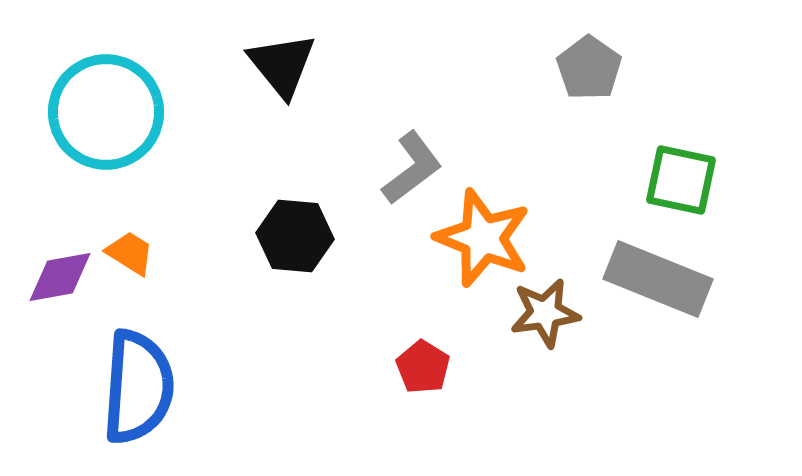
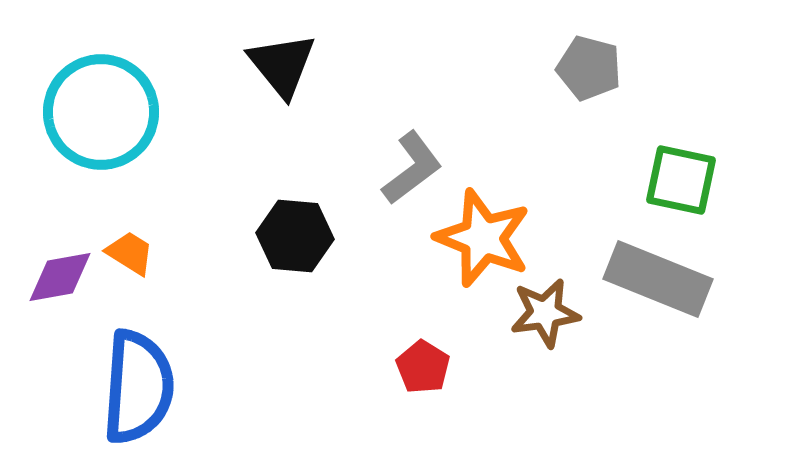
gray pentagon: rotated 20 degrees counterclockwise
cyan circle: moved 5 px left
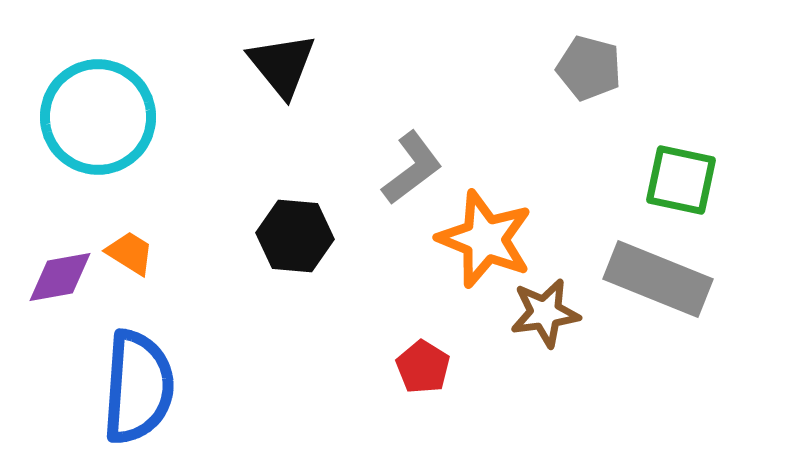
cyan circle: moved 3 px left, 5 px down
orange star: moved 2 px right, 1 px down
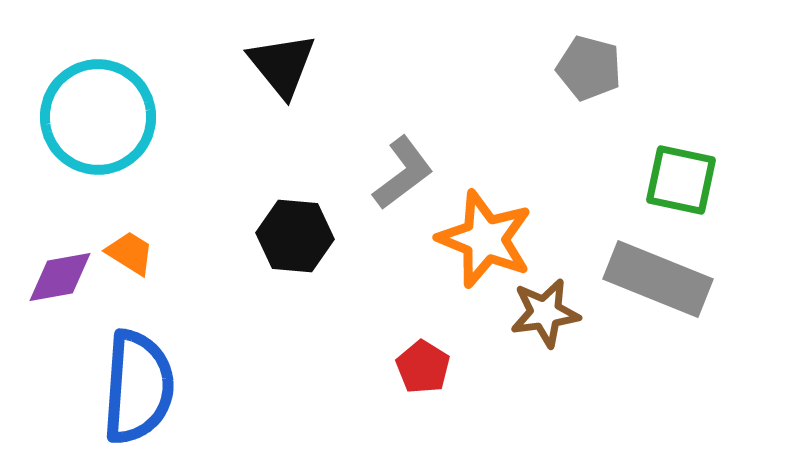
gray L-shape: moved 9 px left, 5 px down
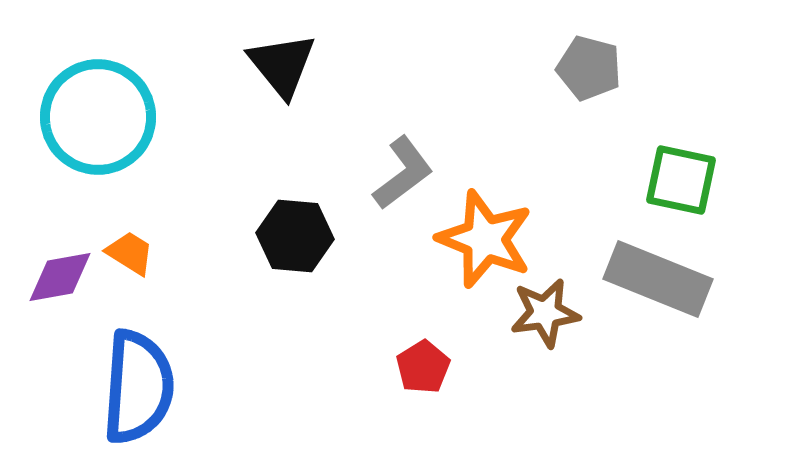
red pentagon: rotated 8 degrees clockwise
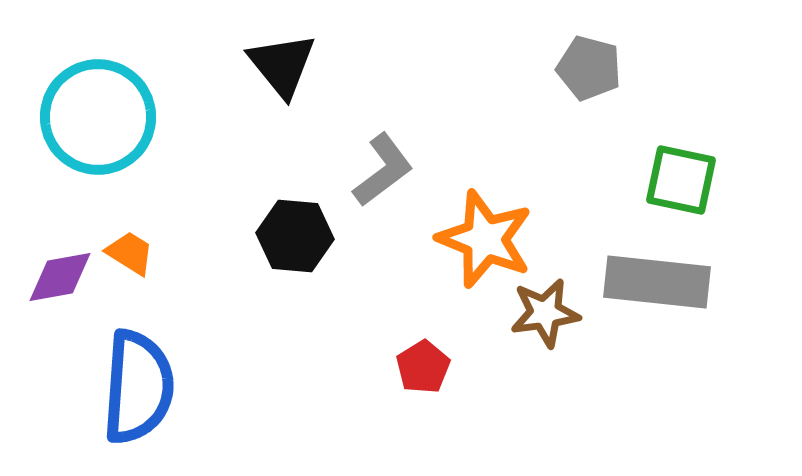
gray L-shape: moved 20 px left, 3 px up
gray rectangle: moved 1 px left, 3 px down; rotated 16 degrees counterclockwise
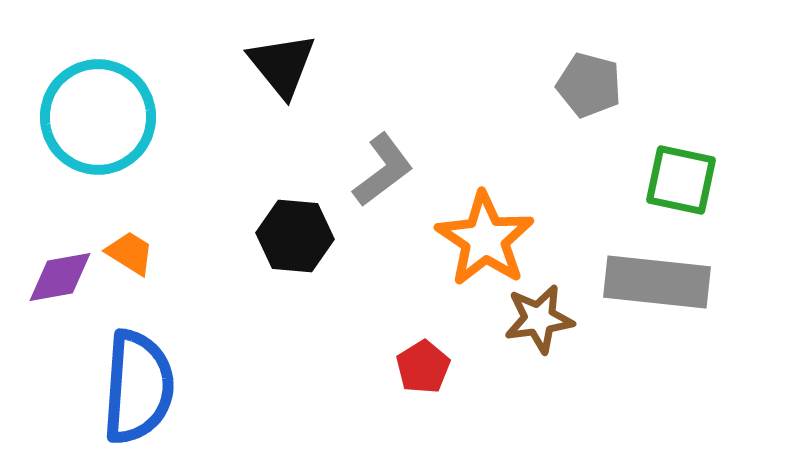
gray pentagon: moved 17 px down
orange star: rotated 12 degrees clockwise
brown star: moved 6 px left, 6 px down
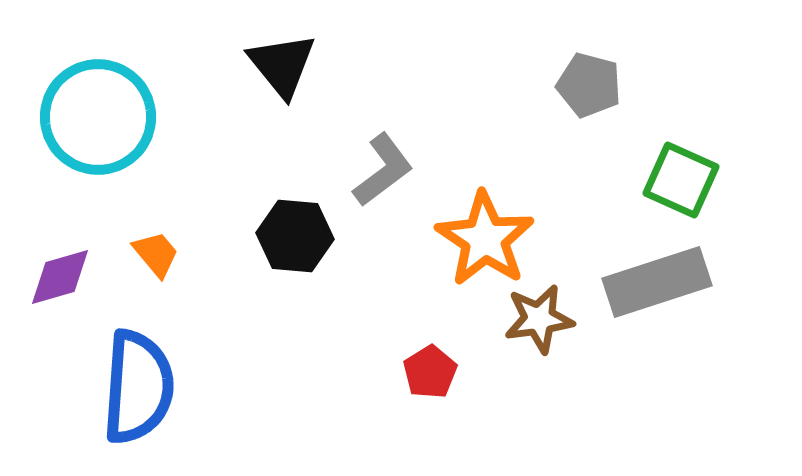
green square: rotated 12 degrees clockwise
orange trapezoid: moved 26 px right, 1 px down; rotated 18 degrees clockwise
purple diamond: rotated 6 degrees counterclockwise
gray rectangle: rotated 24 degrees counterclockwise
red pentagon: moved 7 px right, 5 px down
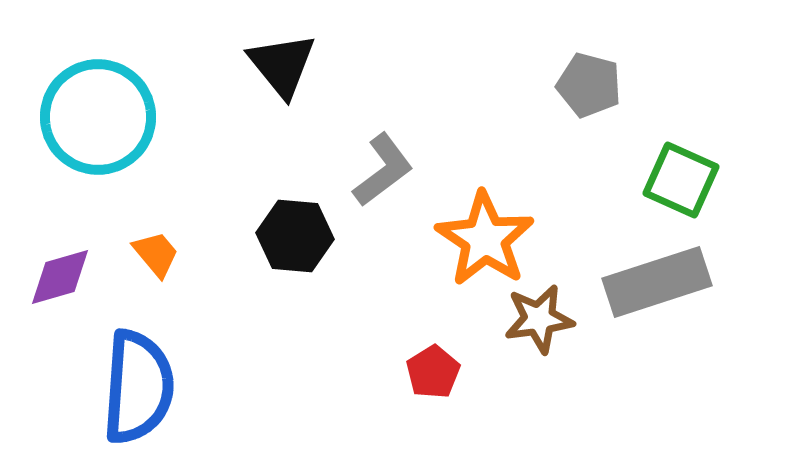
red pentagon: moved 3 px right
